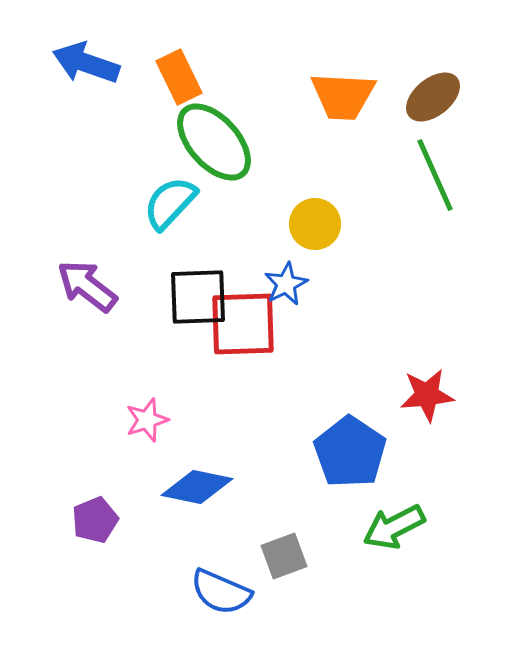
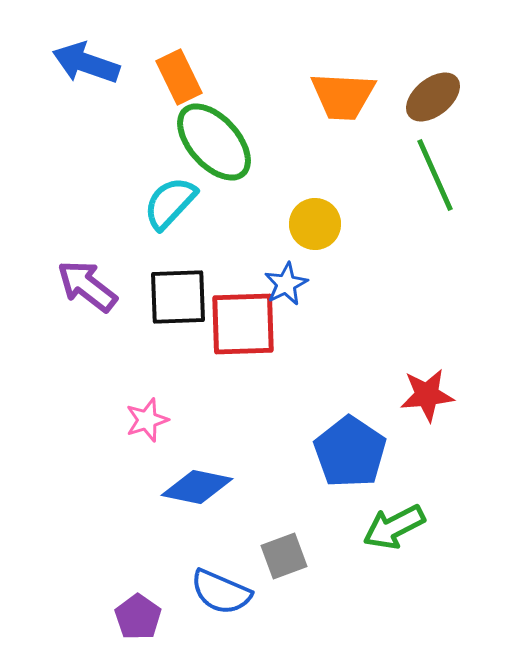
black square: moved 20 px left
purple pentagon: moved 43 px right, 97 px down; rotated 15 degrees counterclockwise
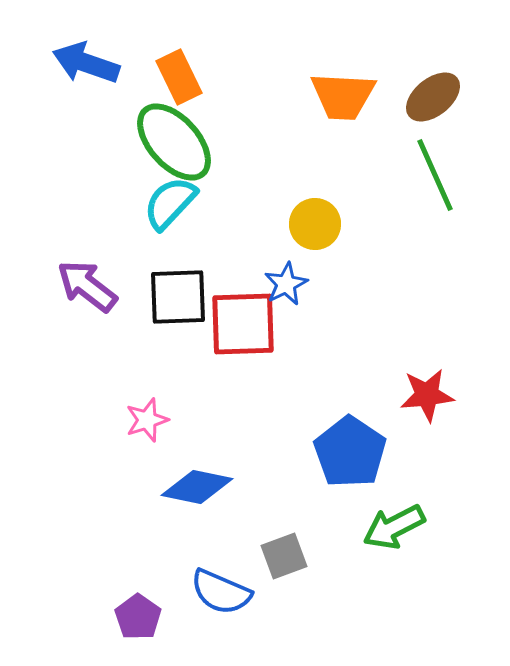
green ellipse: moved 40 px left
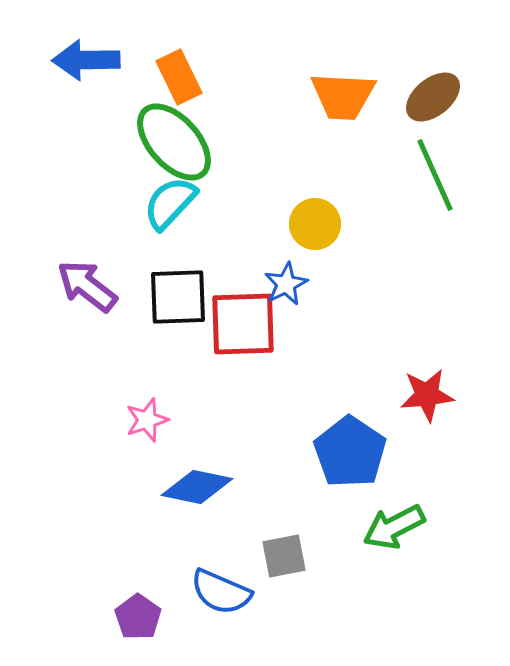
blue arrow: moved 3 px up; rotated 20 degrees counterclockwise
gray square: rotated 9 degrees clockwise
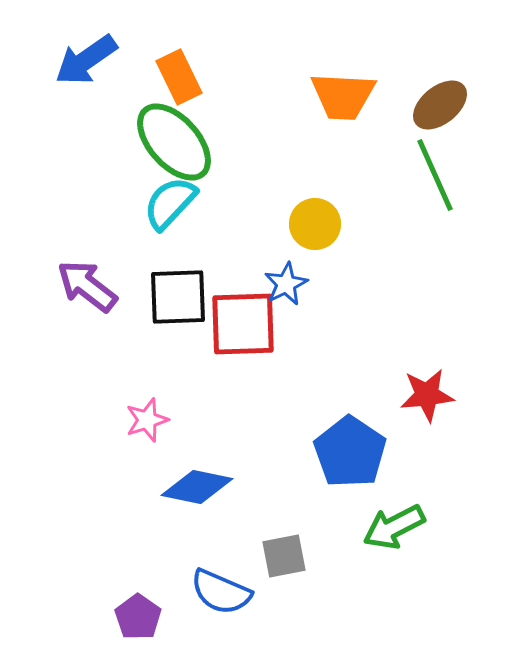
blue arrow: rotated 34 degrees counterclockwise
brown ellipse: moved 7 px right, 8 px down
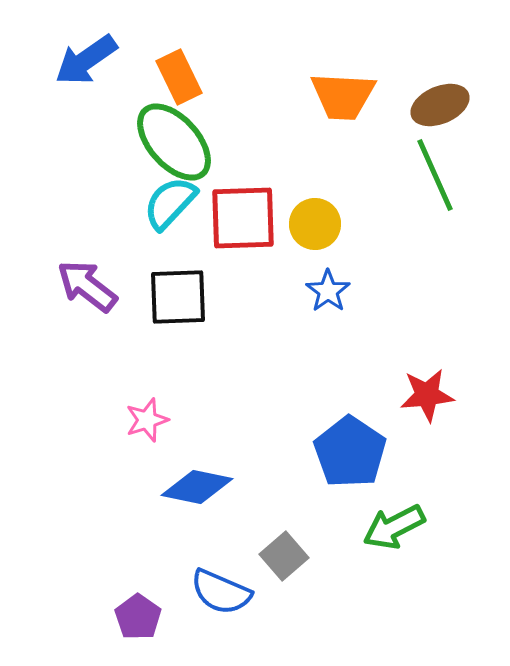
brown ellipse: rotated 16 degrees clockwise
blue star: moved 42 px right, 7 px down; rotated 9 degrees counterclockwise
red square: moved 106 px up
gray square: rotated 30 degrees counterclockwise
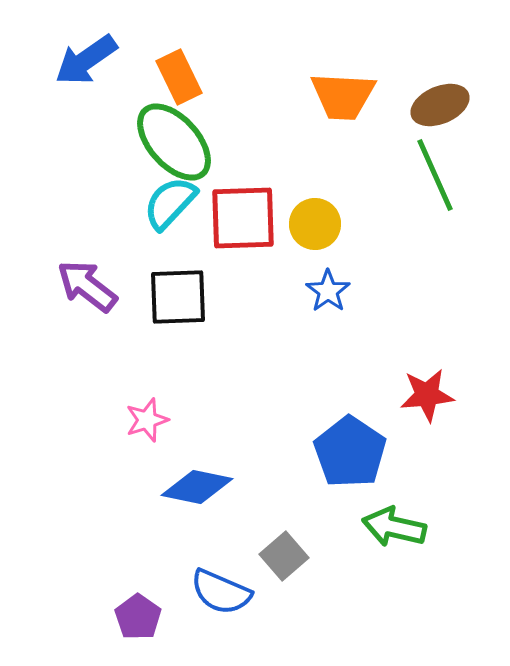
green arrow: rotated 40 degrees clockwise
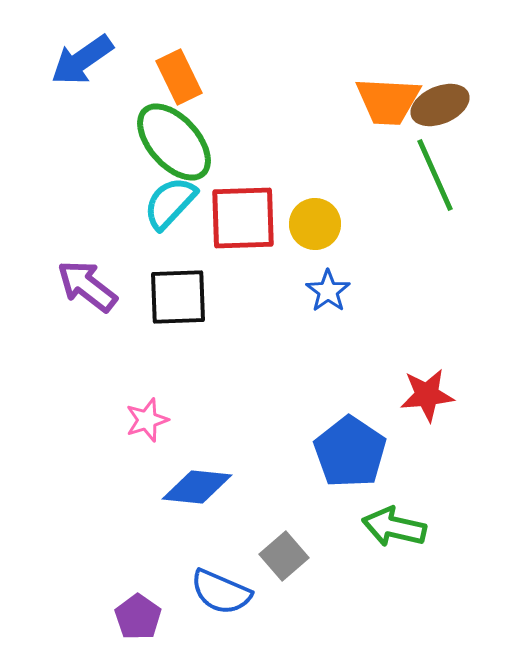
blue arrow: moved 4 px left
orange trapezoid: moved 45 px right, 5 px down
blue diamond: rotated 6 degrees counterclockwise
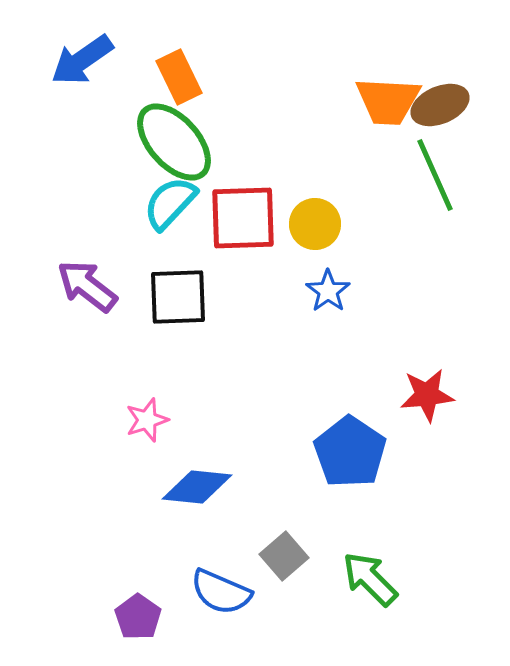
green arrow: moved 24 px left, 52 px down; rotated 32 degrees clockwise
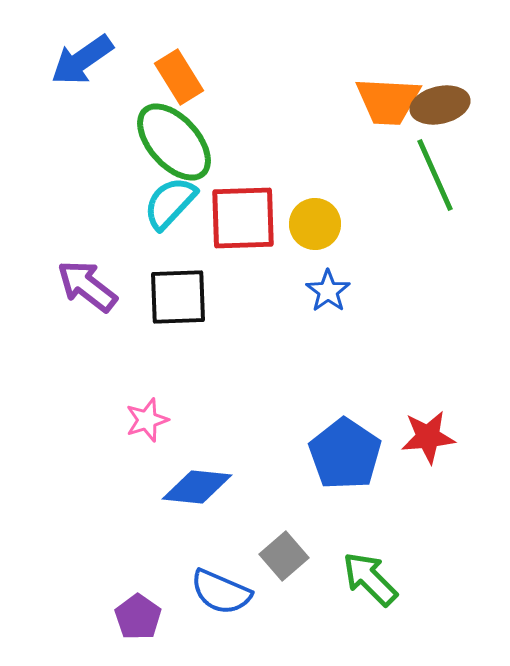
orange rectangle: rotated 6 degrees counterclockwise
brown ellipse: rotated 10 degrees clockwise
red star: moved 1 px right, 42 px down
blue pentagon: moved 5 px left, 2 px down
